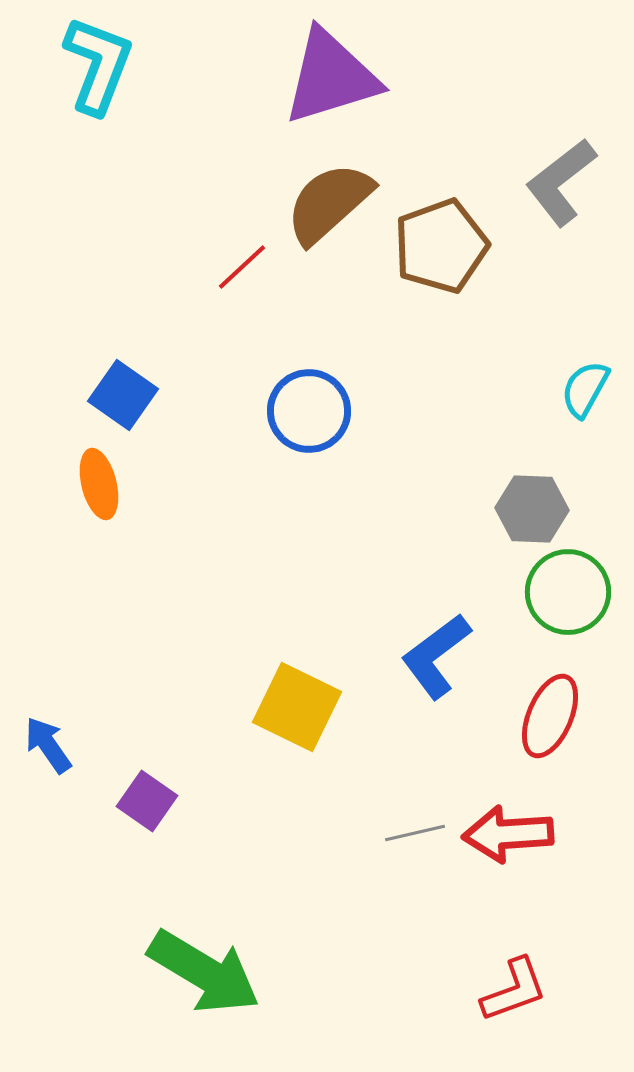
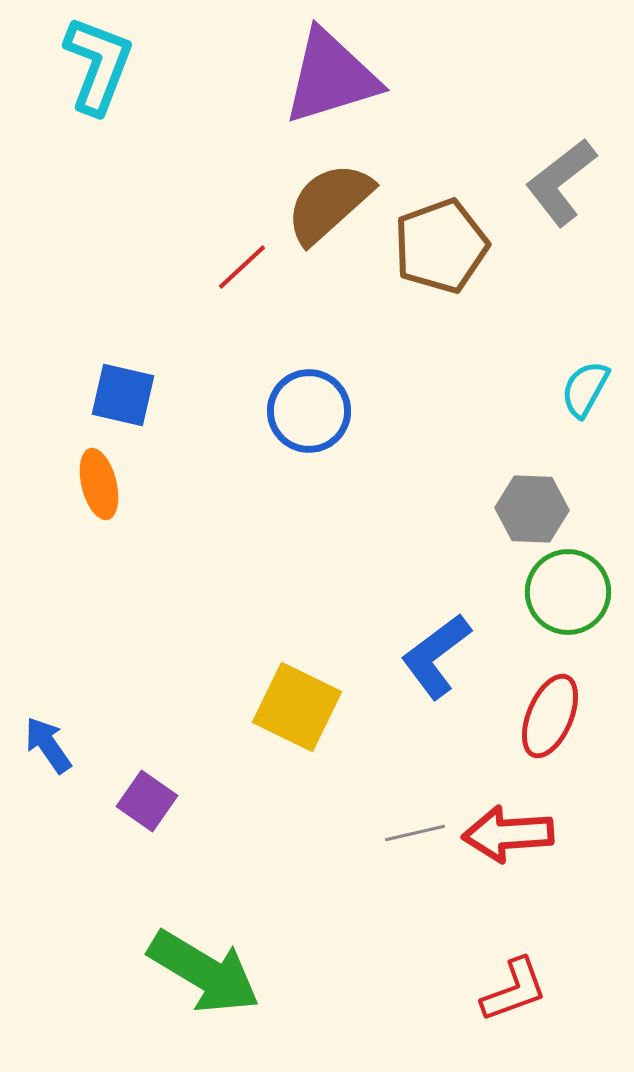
blue square: rotated 22 degrees counterclockwise
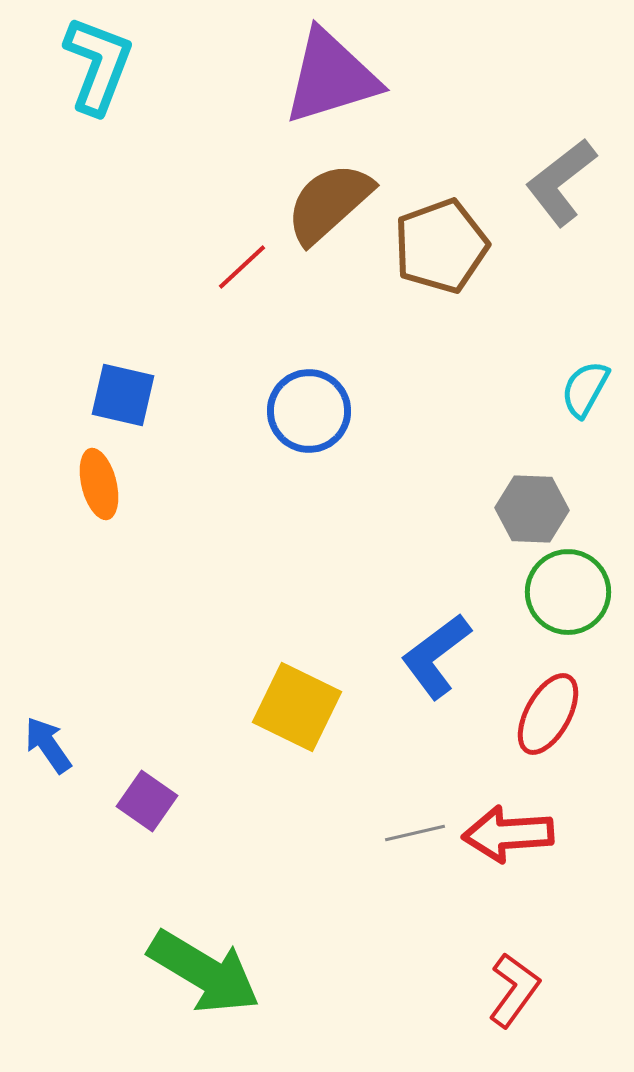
red ellipse: moved 2 px left, 2 px up; rotated 6 degrees clockwise
red L-shape: rotated 34 degrees counterclockwise
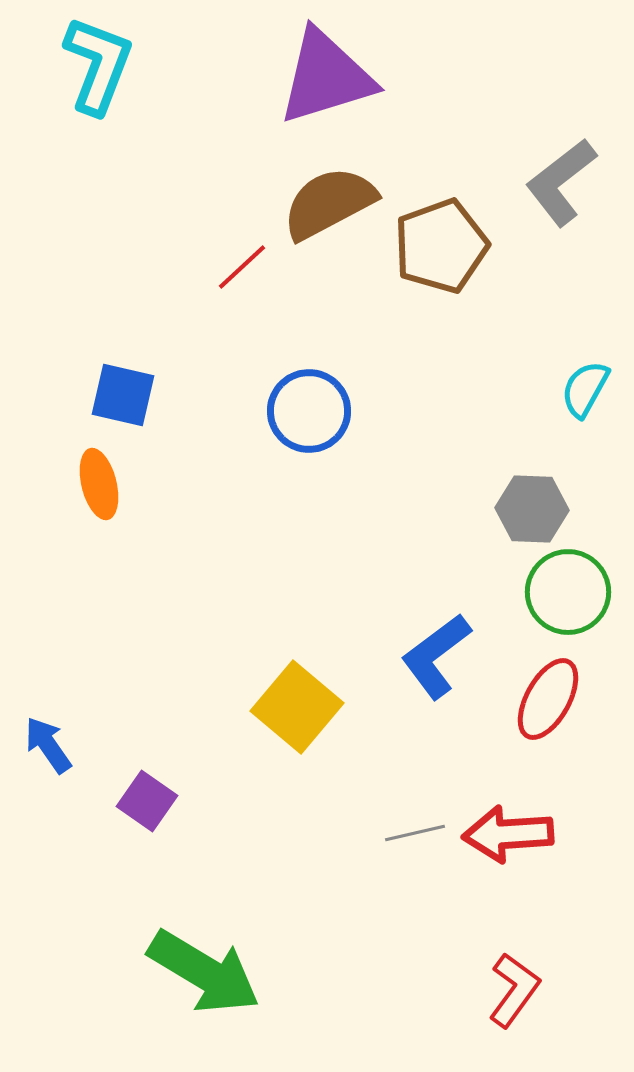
purple triangle: moved 5 px left
brown semicircle: rotated 14 degrees clockwise
yellow square: rotated 14 degrees clockwise
red ellipse: moved 15 px up
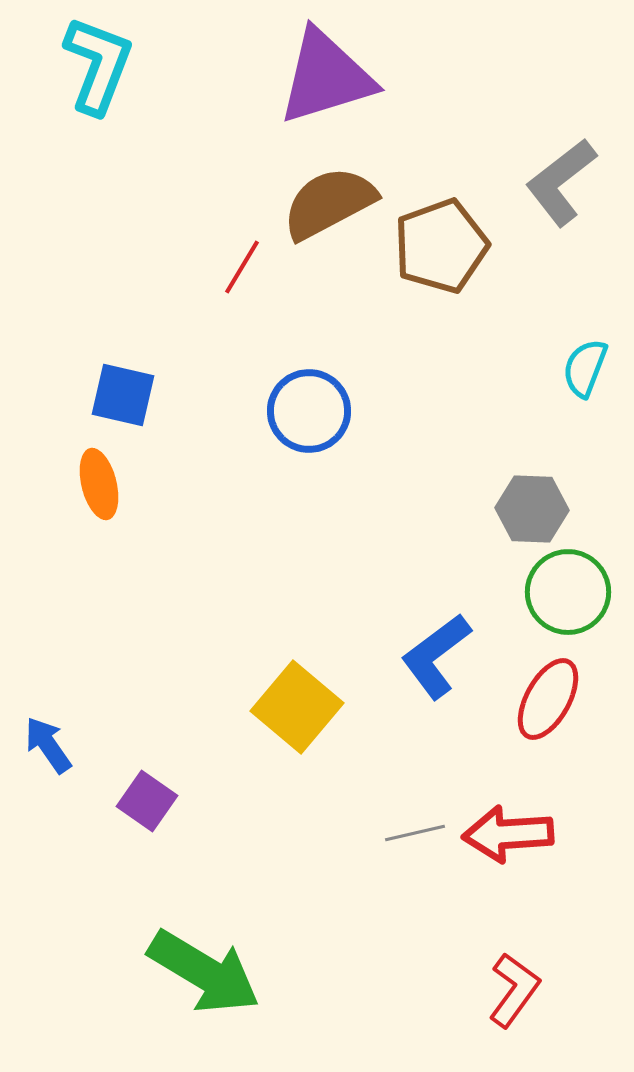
red line: rotated 16 degrees counterclockwise
cyan semicircle: moved 21 px up; rotated 8 degrees counterclockwise
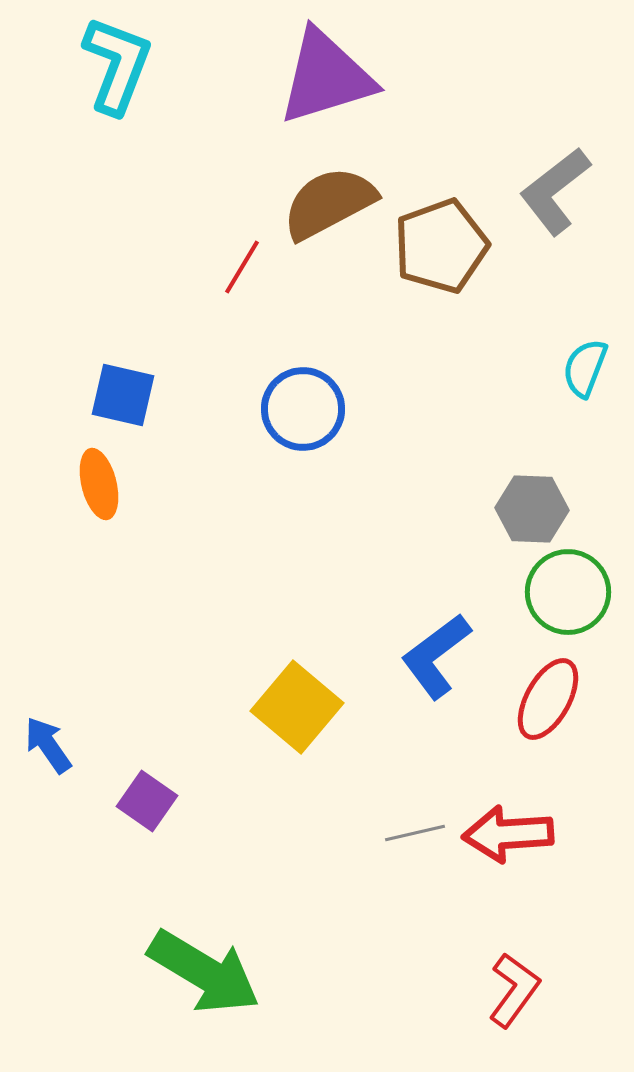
cyan L-shape: moved 19 px right
gray L-shape: moved 6 px left, 9 px down
blue circle: moved 6 px left, 2 px up
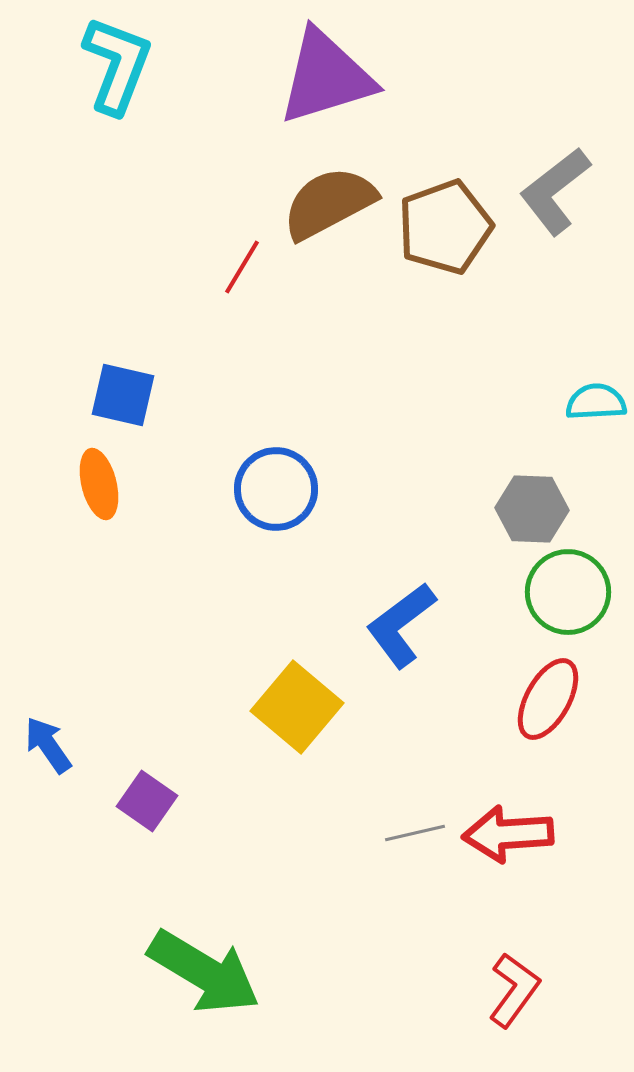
brown pentagon: moved 4 px right, 19 px up
cyan semicircle: moved 11 px right, 34 px down; rotated 66 degrees clockwise
blue circle: moved 27 px left, 80 px down
blue L-shape: moved 35 px left, 31 px up
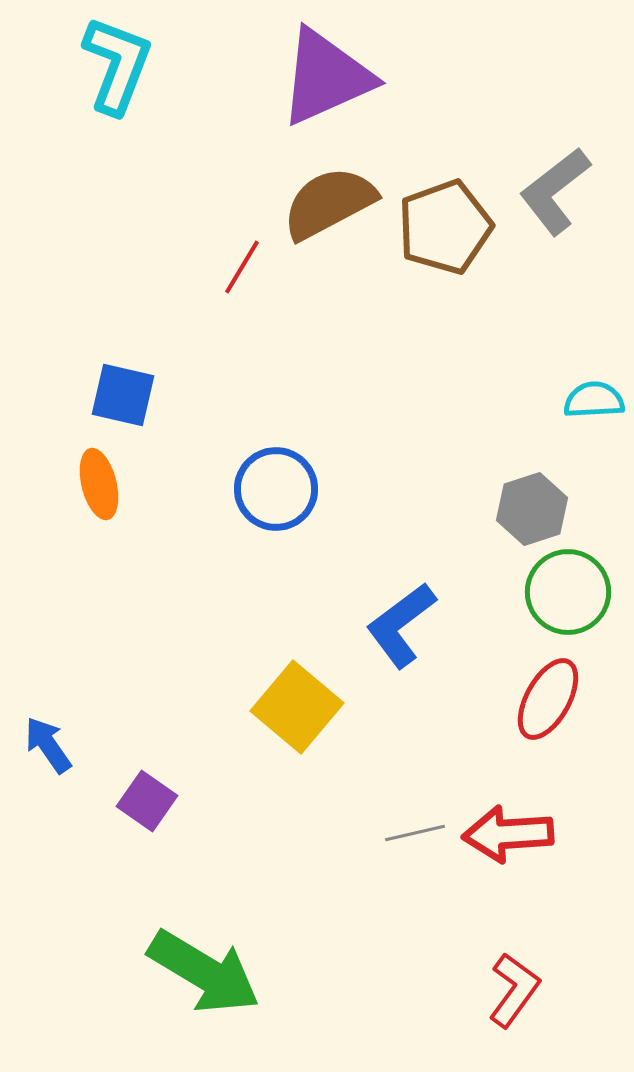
purple triangle: rotated 7 degrees counterclockwise
cyan semicircle: moved 2 px left, 2 px up
gray hexagon: rotated 20 degrees counterclockwise
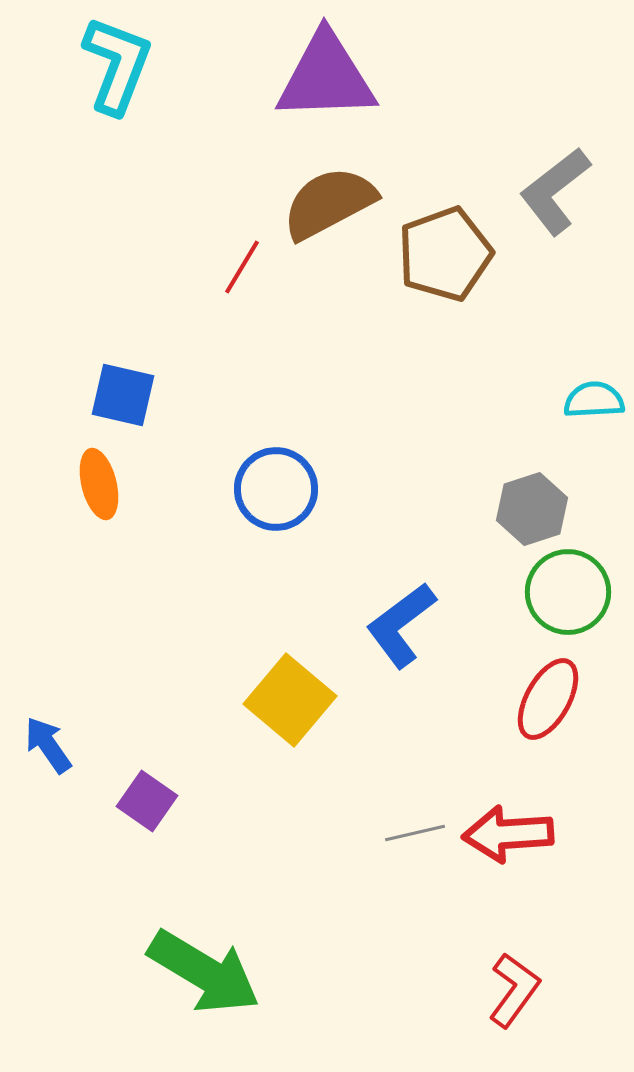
purple triangle: rotated 22 degrees clockwise
brown pentagon: moved 27 px down
yellow square: moved 7 px left, 7 px up
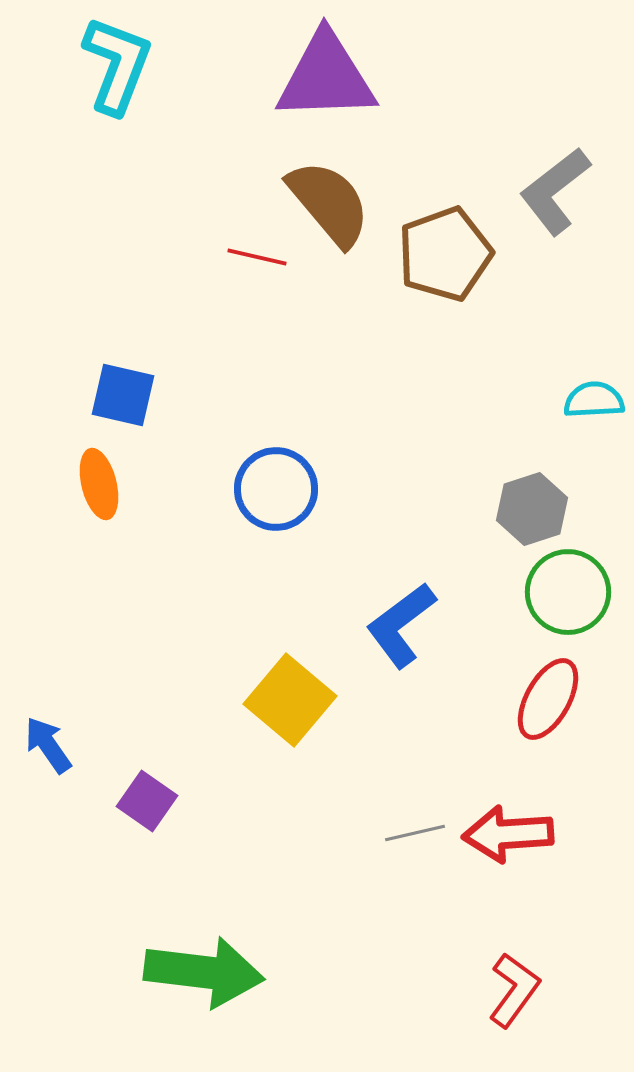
brown semicircle: rotated 78 degrees clockwise
red line: moved 15 px right, 10 px up; rotated 72 degrees clockwise
green arrow: rotated 24 degrees counterclockwise
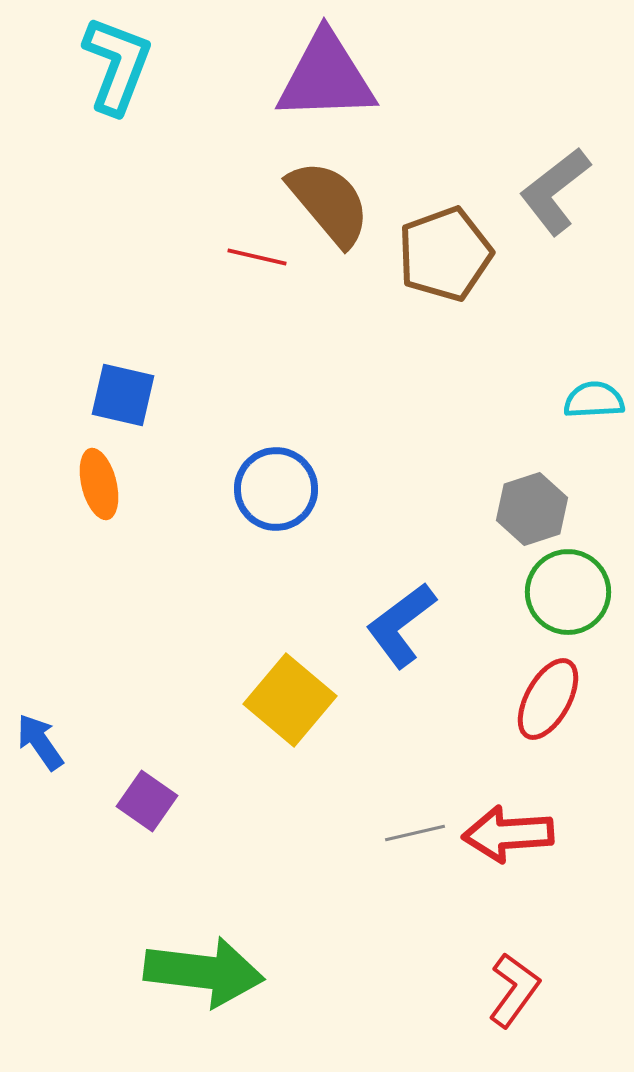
blue arrow: moved 8 px left, 3 px up
